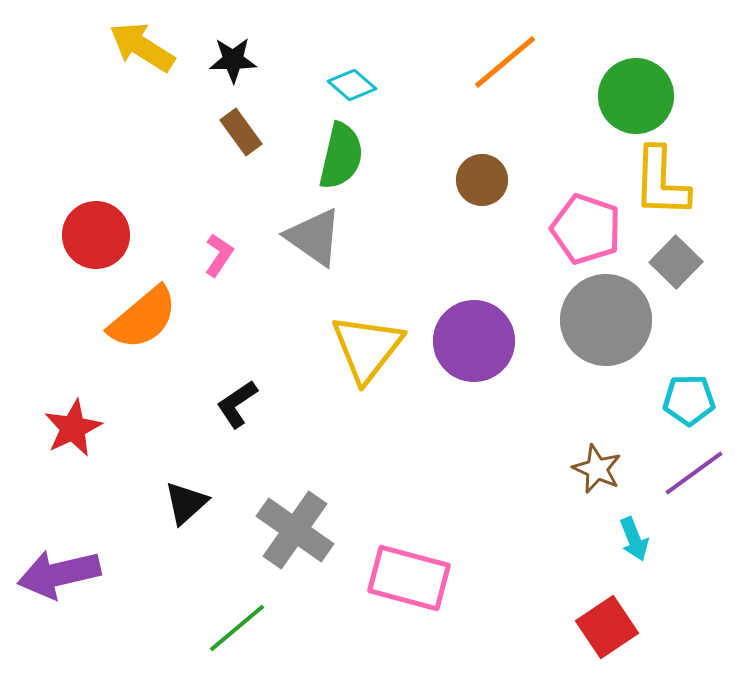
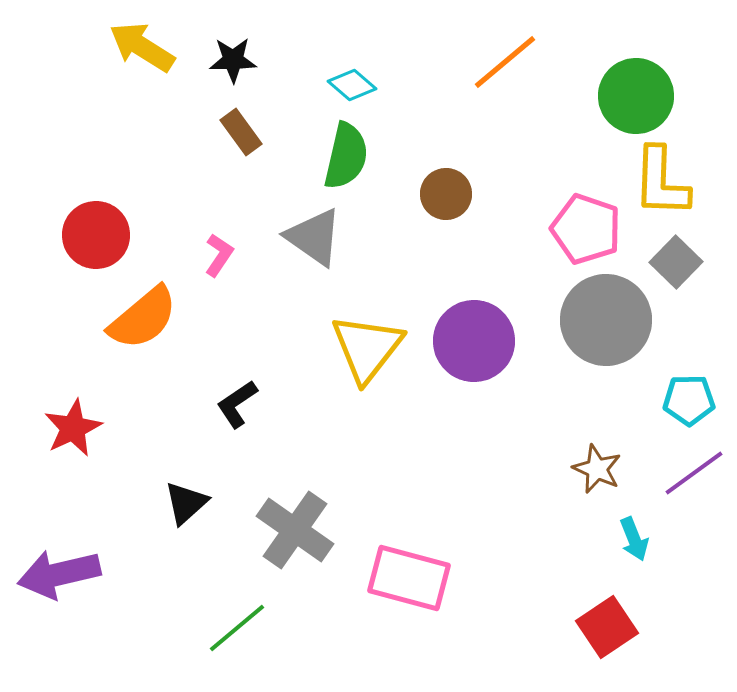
green semicircle: moved 5 px right
brown circle: moved 36 px left, 14 px down
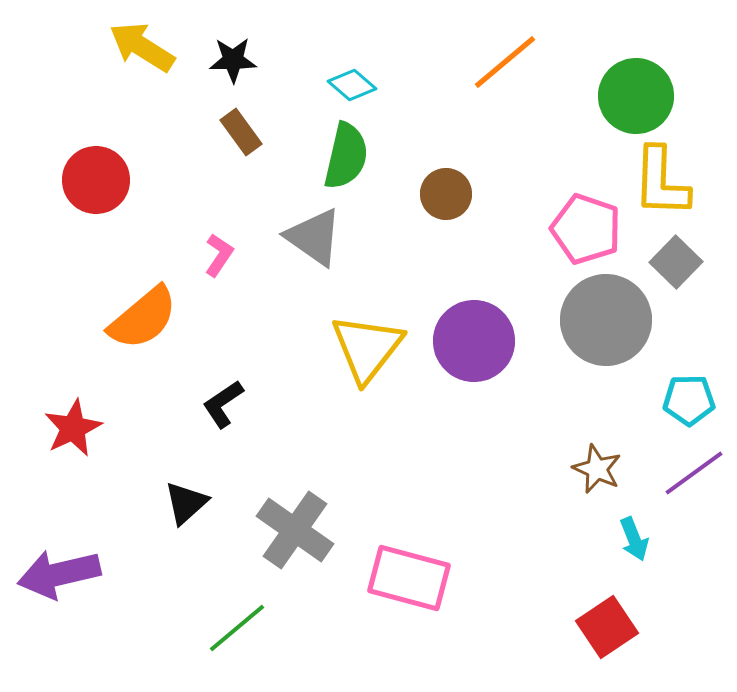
red circle: moved 55 px up
black L-shape: moved 14 px left
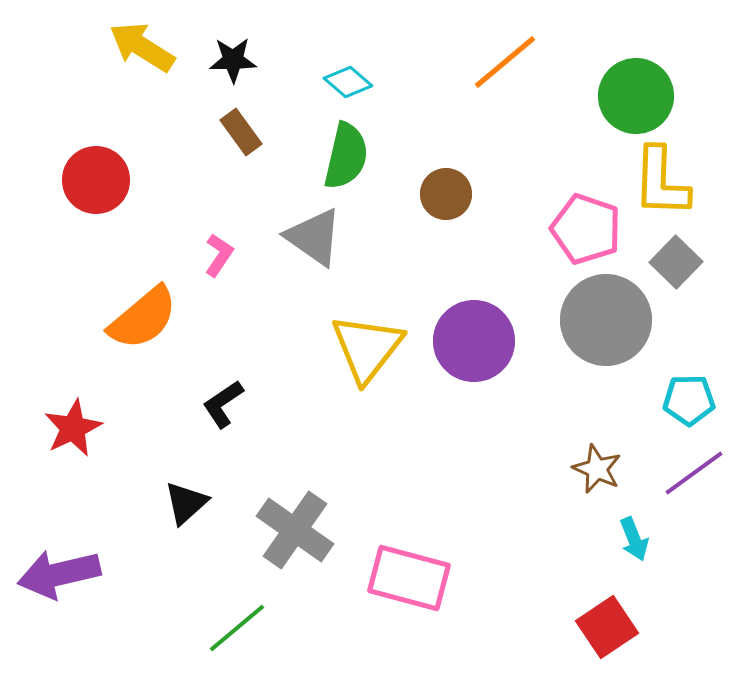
cyan diamond: moved 4 px left, 3 px up
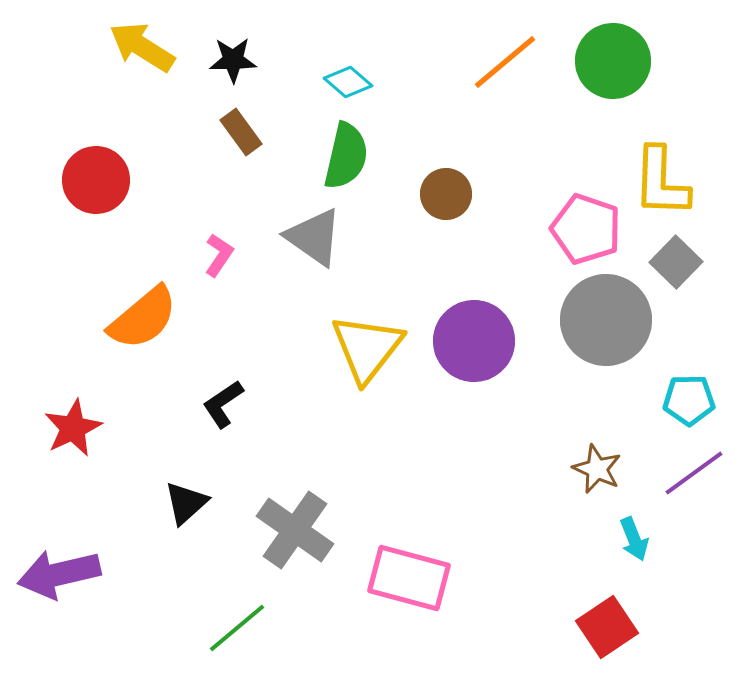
green circle: moved 23 px left, 35 px up
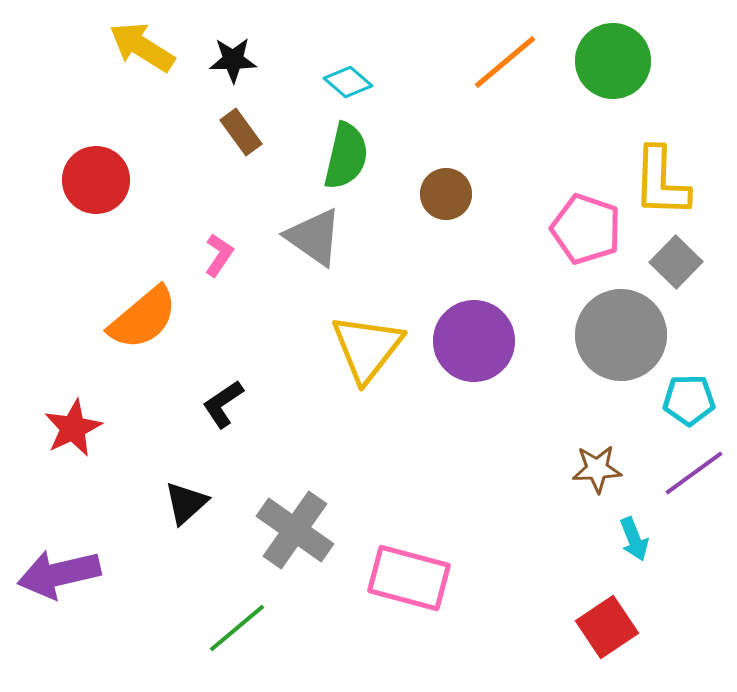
gray circle: moved 15 px right, 15 px down
brown star: rotated 27 degrees counterclockwise
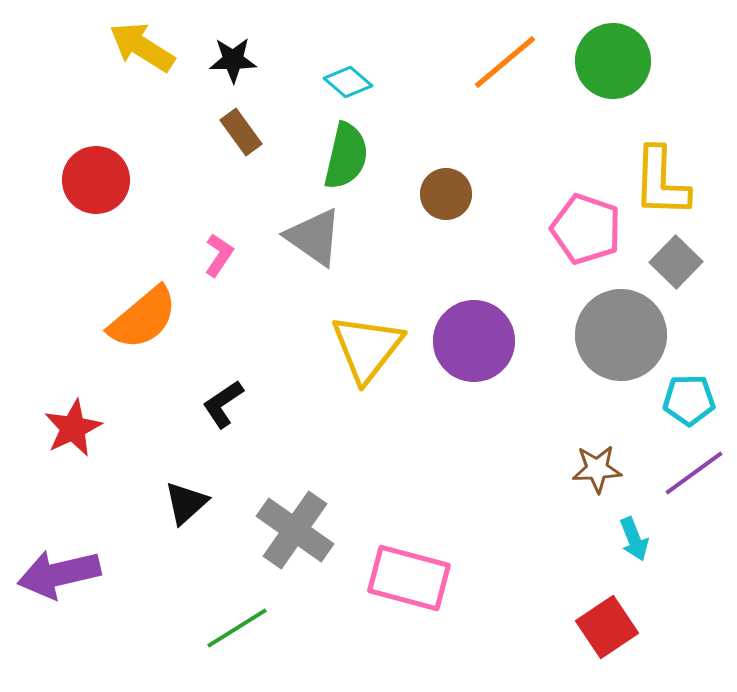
green line: rotated 8 degrees clockwise
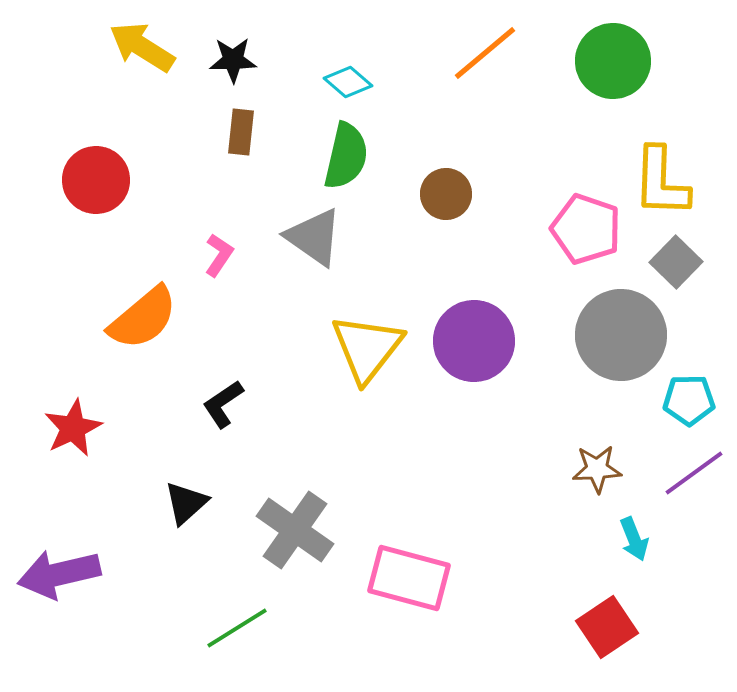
orange line: moved 20 px left, 9 px up
brown rectangle: rotated 42 degrees clockwise
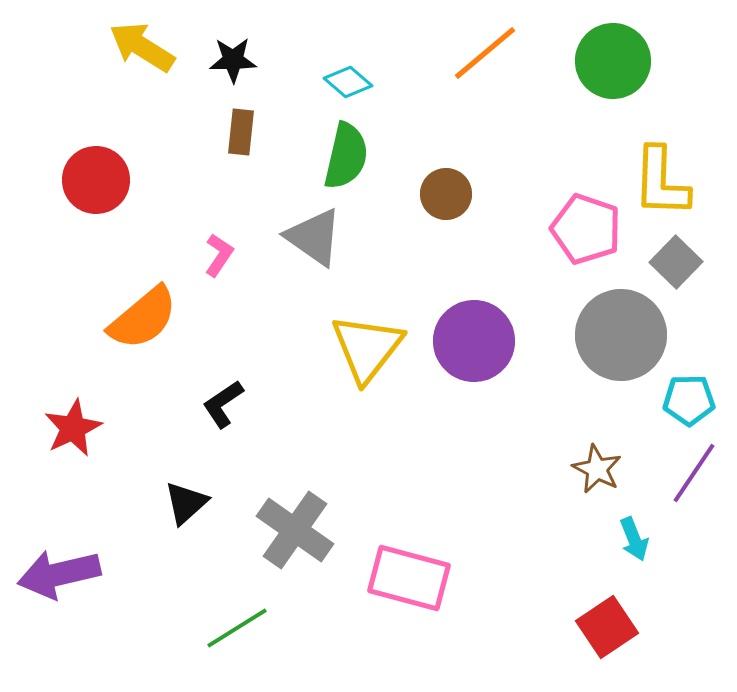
brown star: rotated 30 degrees clockwise
purple line: rotated 20 degrees counterclockwise
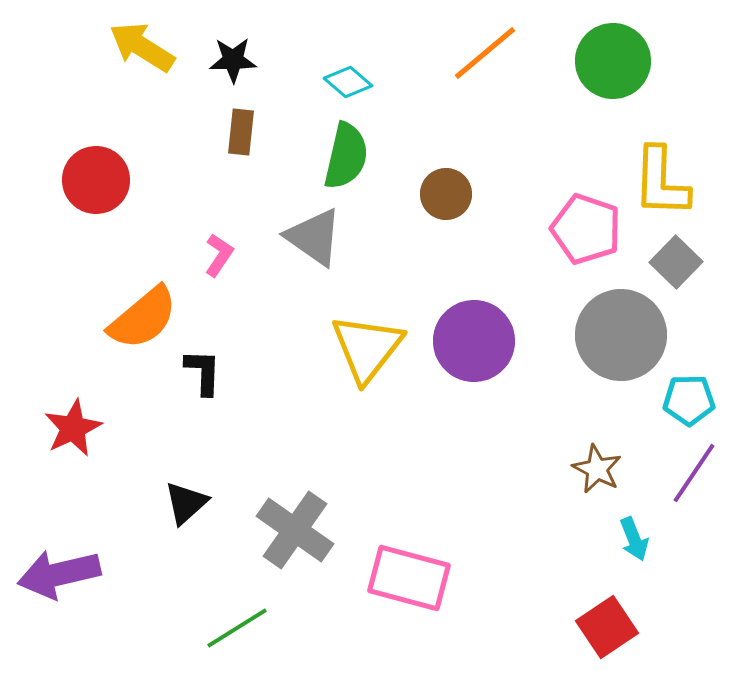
black L-shape: moved 20 px left, 32 px up; rotated 126 degrees clockwise
